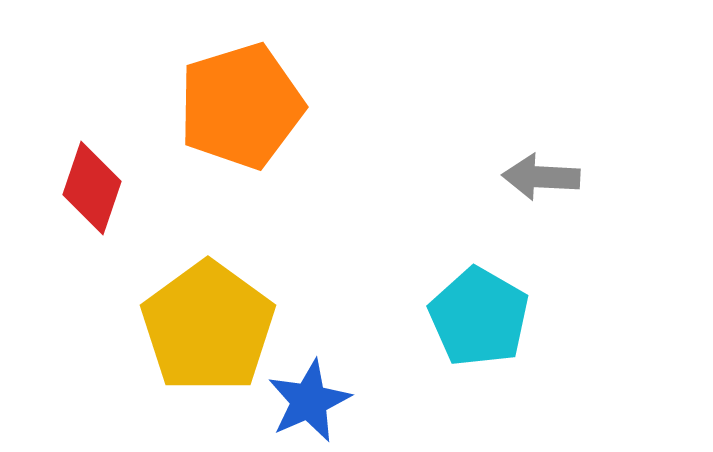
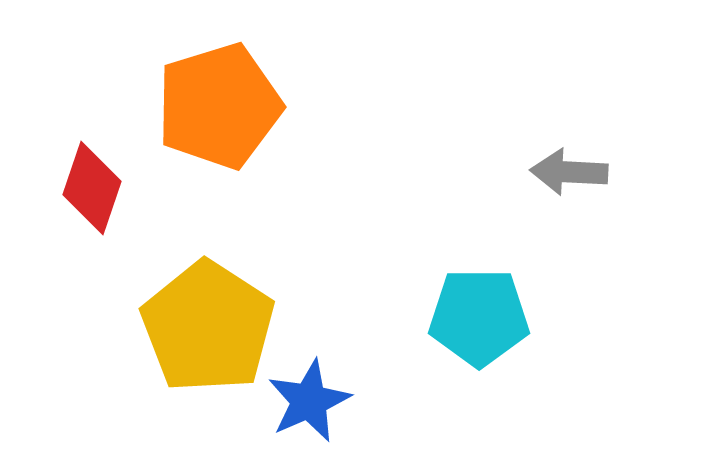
orange pentagon: moved 22 px left
gray arrow: moved 28 px right, 5 px up
cyan pentagon: rotated 30 degrees counterclockwise
yellow pentagon: rotated 3 degrees counterclockwise
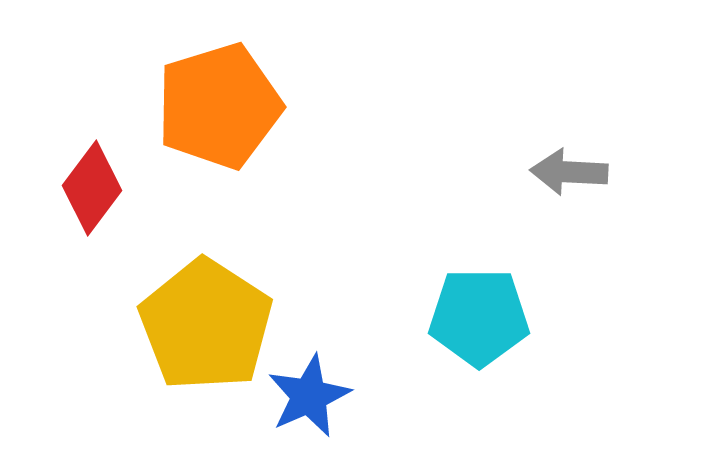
red diamond: rotated 18 degrees clockwise
yellow pentagon: moved 2 px left, 2 px up
blue star: moved 5 px up
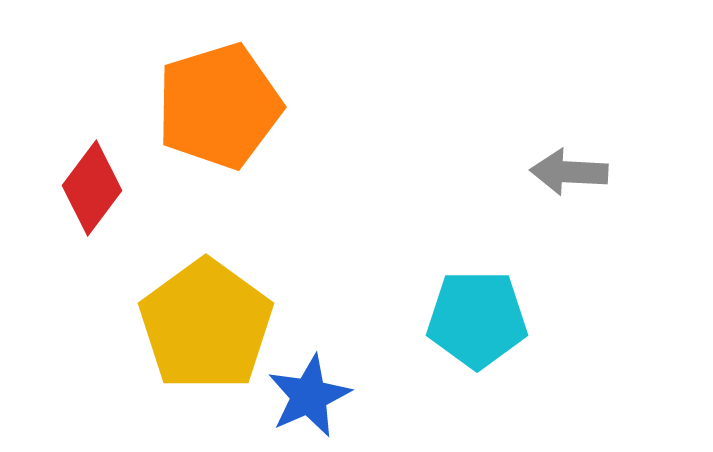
cyan pentagon: moved 2 px left, 2 px down
yellow pentagon: rotated 3 degrees clockwise
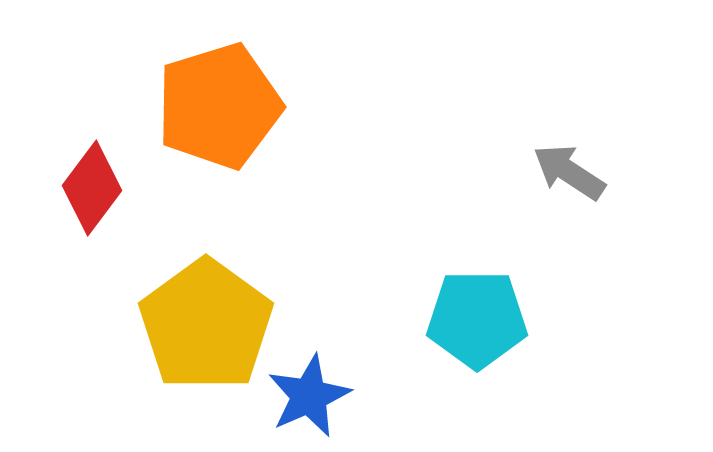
gray arrow: rotated 30 degrees clockwise
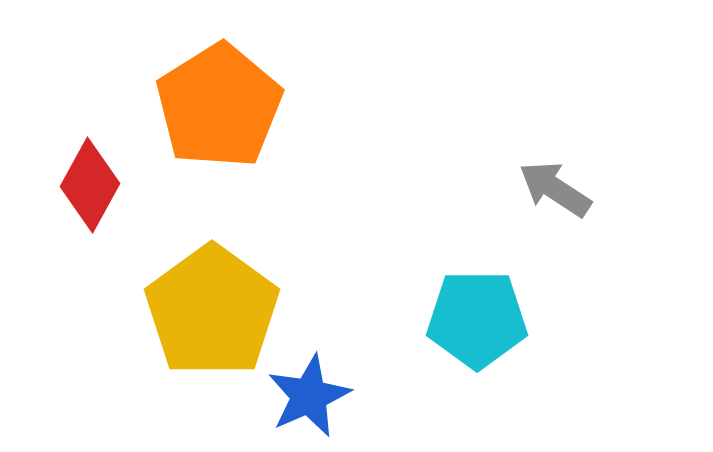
orange pentagon: rotated 15 degrees counterclockwise
gray arrow: moved 14 px left, 17 px down
red diamond: moved 2 px left, 3 px up; rotated 8 degrees counterclockwise
yellow pentagon: moved 6 px right, 14 px up
